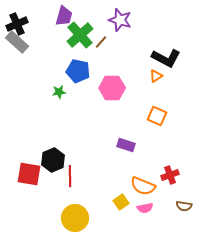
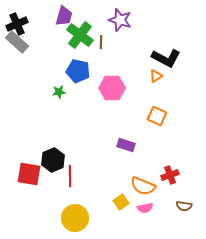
green cross: rotated 12 degrees counterclockwise
brown line: rotated 40 degrees counterclockwise
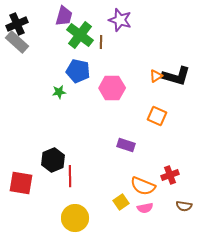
black L-shape: moved 10 px right, 18 px down; rotated 12 degrees counterclockwise
red square: moved 8 px left, 9 px down
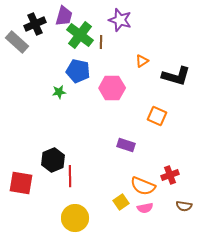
black cross: moved 18 px right
orange triangle: moved 14 px left, 15 px up
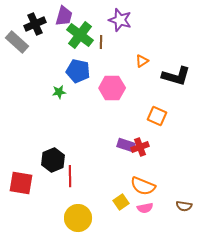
red cross: moved 30 px left, 28 px up
yellow circle: moved 3 px right
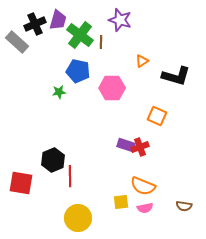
purple trapezoid: moved 6 px left, 4 px down
yellow square: rotated 28 degrees clockwise
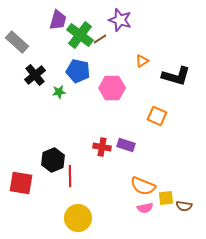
black cross: moved 51 px down; rotated 15 degrees counterclockwise
brown line: moved 1 px left, 3 px up; rotated 56 degrees clockwise
red cross: moved 38 px left; rotated 30 degrees clockwise
yellow square: moved 45 px right, 4 px up
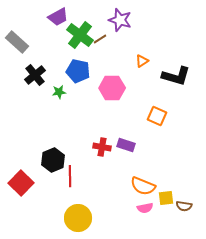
purple trapezoid: moved 3 px up; rotated 45 degrees clockwise
red square: rotated 35 degrees clockwise
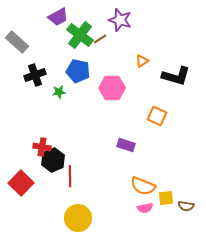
black cross: rotated 20 degrees clockwise
red cross: moved 60 px left
brown semicircle: moved 2 px right
